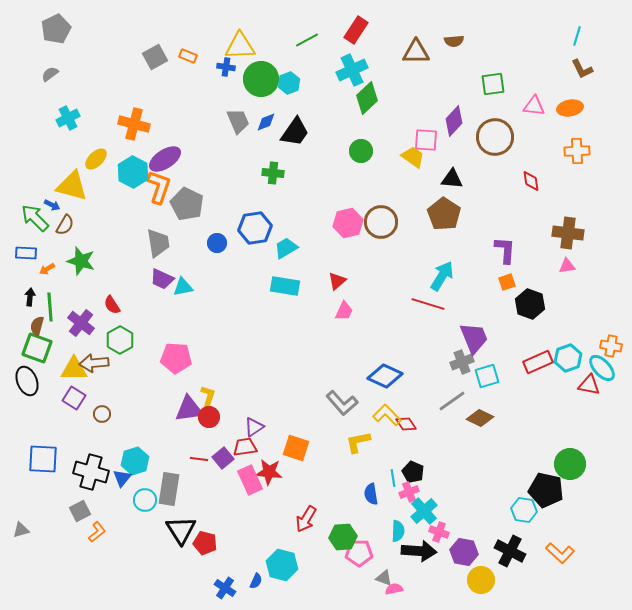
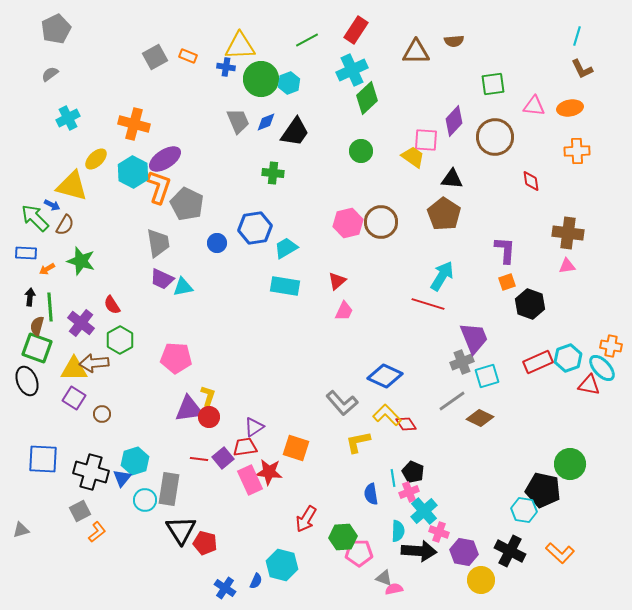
black pentagon at (546, 490): moved 3 px left
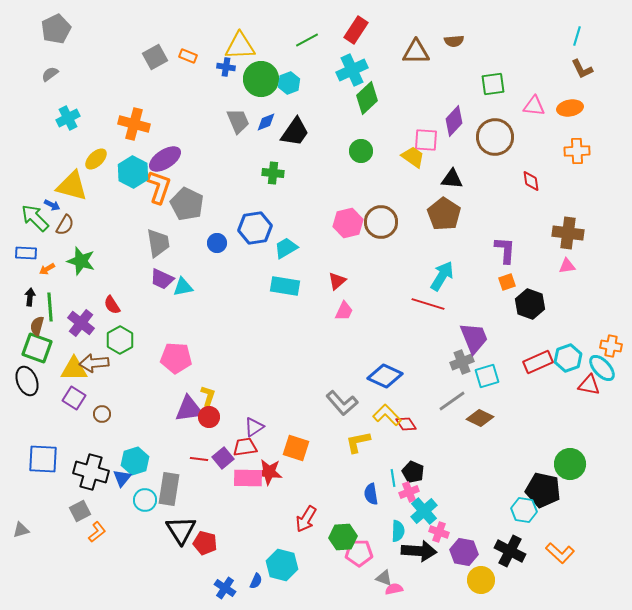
pink rectangle at (250, 480): moved 2 px left, 2 px up; rotated 64 degrees counterclockwise
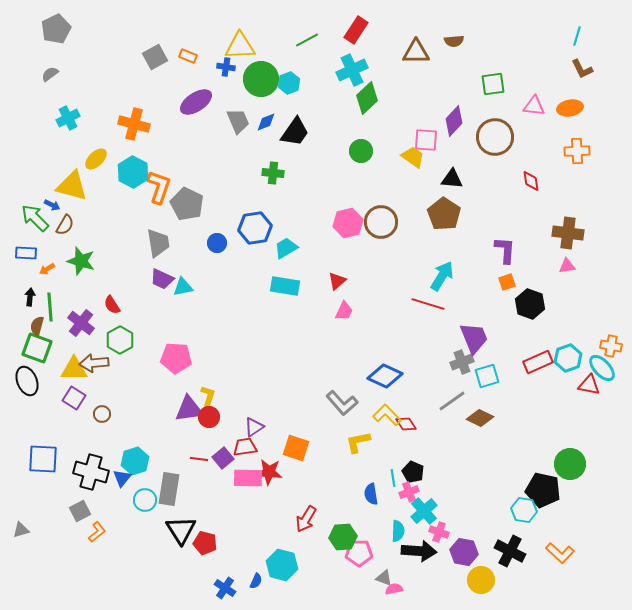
purple ellipse at (165, 159): moved 31 px right, 57 px up
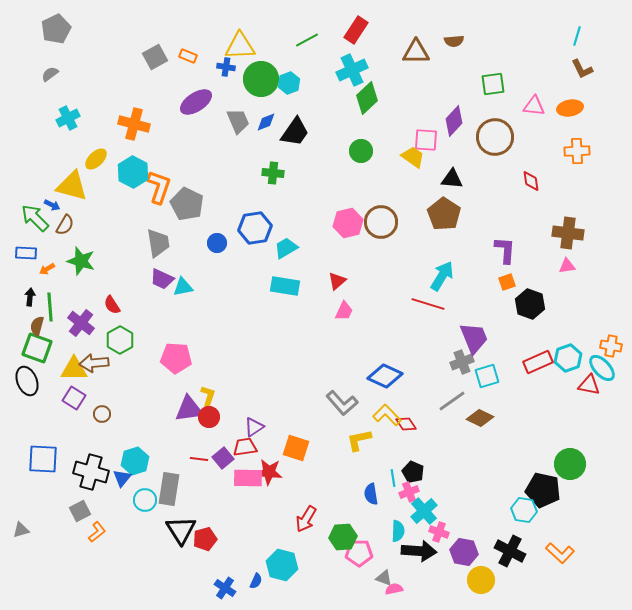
yellow L-shape at (358, 442): moved 1 px right, 2 px up
red pentagon at (205, 543): moved 4 px up; rotated 30 degrees counterclockwise
